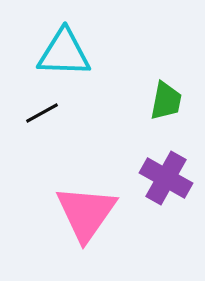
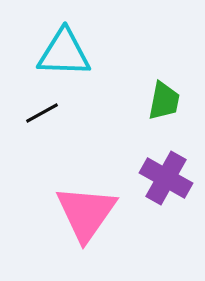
green trapezoid: moved 2 px left
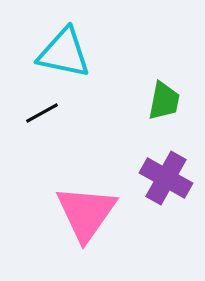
cyan triangle: rotated 10 degrees clockwise
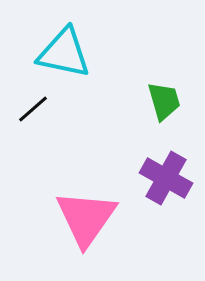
green trapezoid: rotated 27 degrees counterclockwise
black line: moved 9 px left, 4 px up; rotated 12 degrees counterclockwise
pink triangle: moved 5 px down
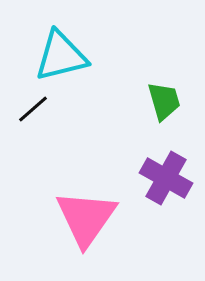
cyan triangle: moved 3 px left, 3 px down; rotated 26 degrees counterclockwise
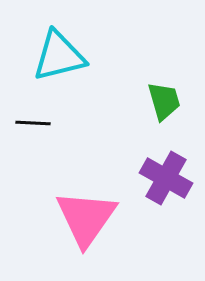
cyan triangle: moved 2 px left
black line: moved 14 px down; rotated 44 degrees clockwise
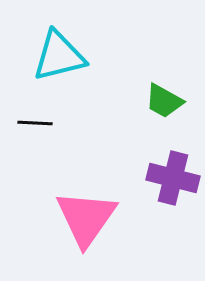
green trapezoid: rotated 135 degrees clockwise
black line: moved 2 px right
purple cross: moved 7 px right; rotated 15 degrees counterclockwise
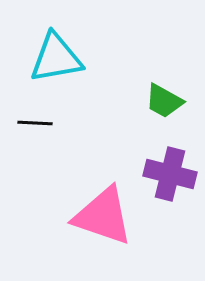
cyan triangle: moved 3 px left, 2 px down; rotated 4 degrees clockwise
purple cross: moved 3 px left, 4 px up
pink triangle: moved 17 px right, 2 px up; rotated 46 degrees counterclockwise
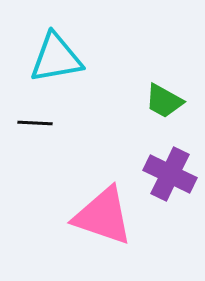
purple cross: rotated 12 degrees clockwise
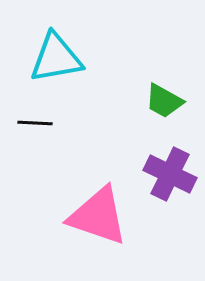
pink triangle: moved 5 px left
